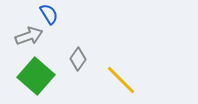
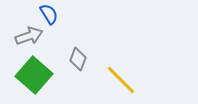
gray diamond: rotated 15 degrees counterclockwise
green square: moved 2 px left, 1 px up
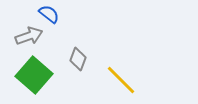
blue semicircle: rotated 20 degrees counterclockwise
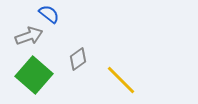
gray diamond: rotated 35 degrees clockwise
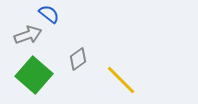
gray arrow: moved 1 px left, 1 px up
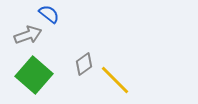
gray diamond: moved 6 px right, 5 px down
yellow line: moved 6 px left
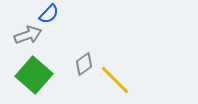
blue semicircle: rotated 95 degrees clockwise
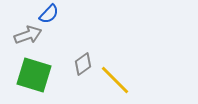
gray diamond: moved 1 px left
green square: rotated 24 degrees counterclockwise
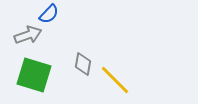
gray diamond: rotated 45 degrees counterclockwise
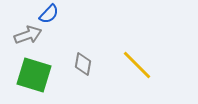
yellow line: moved 22 px right, 15 px up
